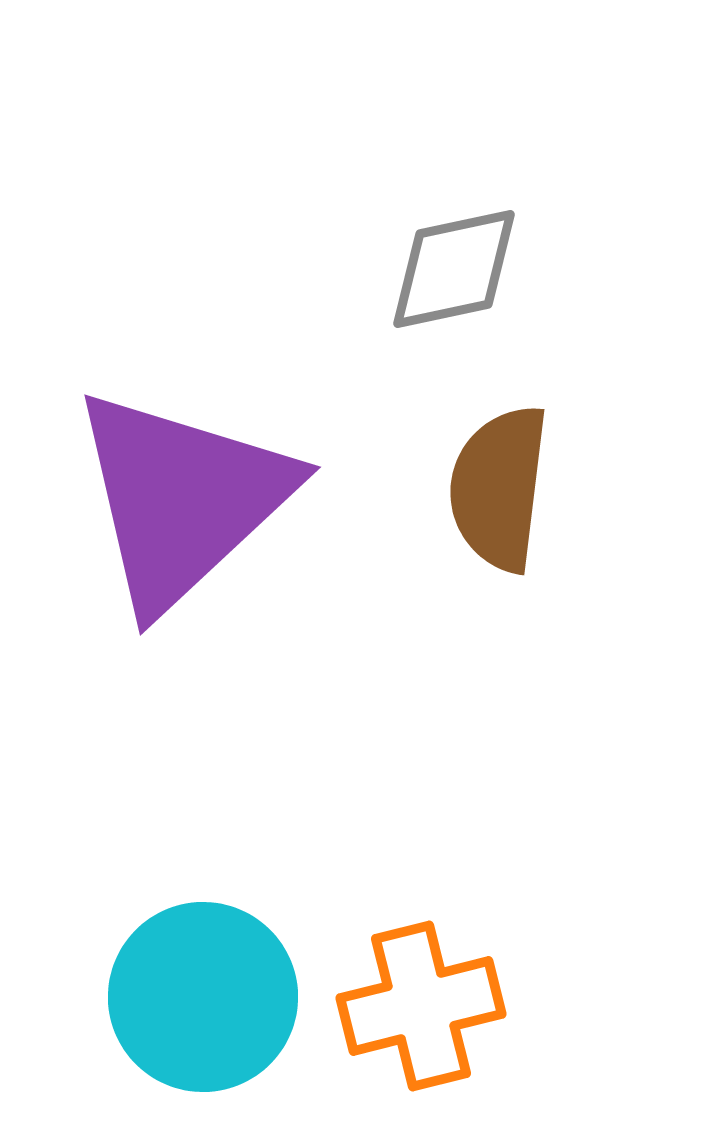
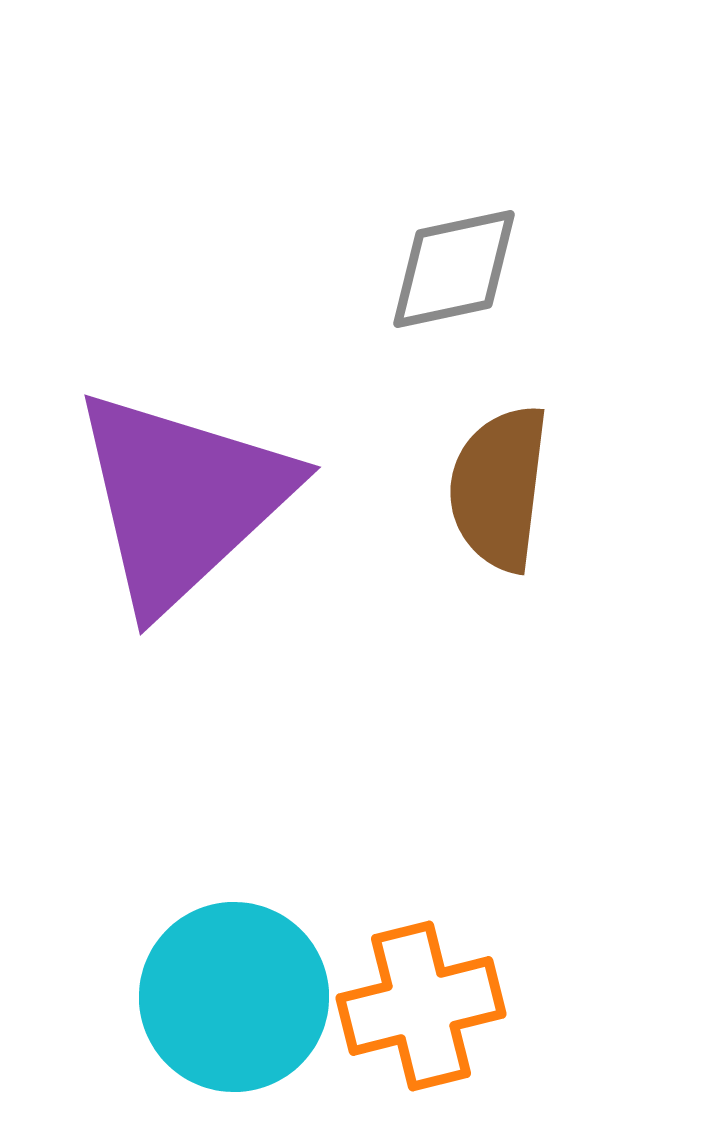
cyan circle: moved 31 px right
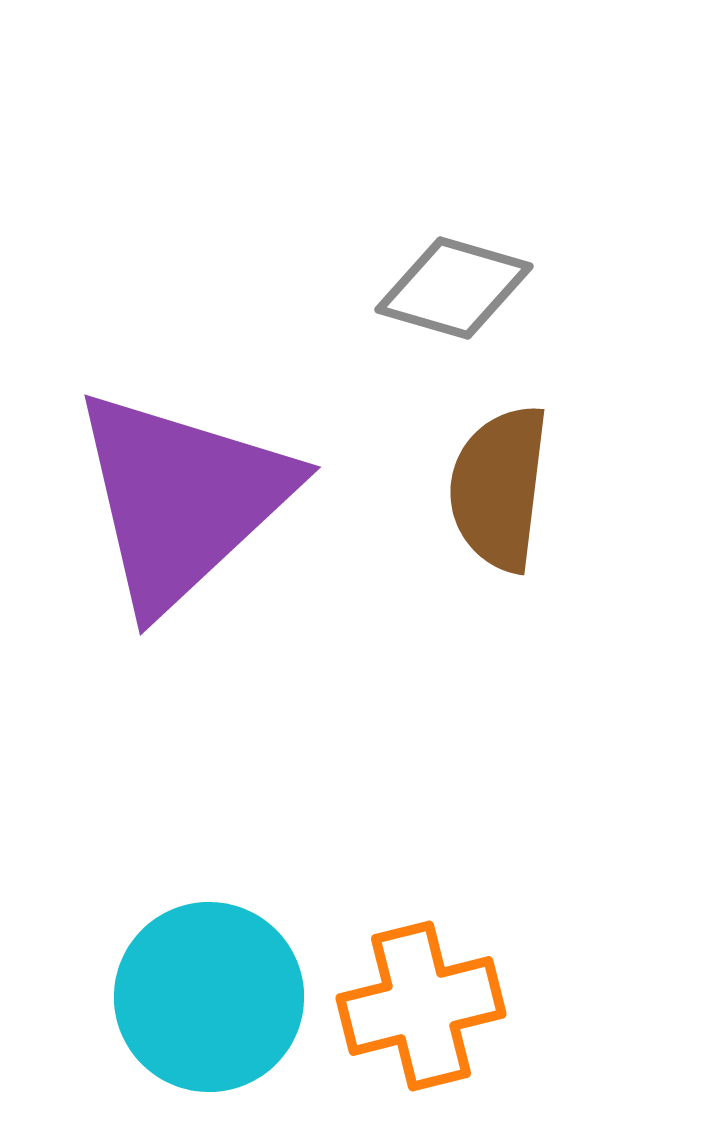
gray diamond: moved 19 px down; rotated 28 degrees clockwise
cyan circle: moved 25 px left
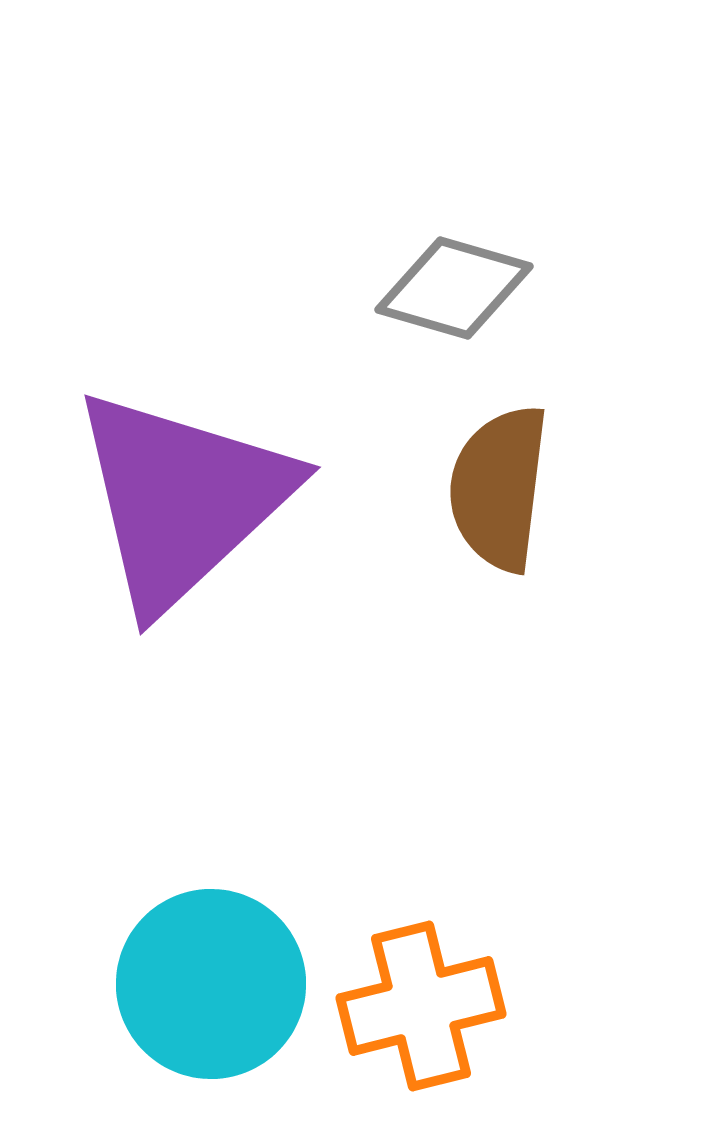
cyan circle: moved 2 px right, 13 px up
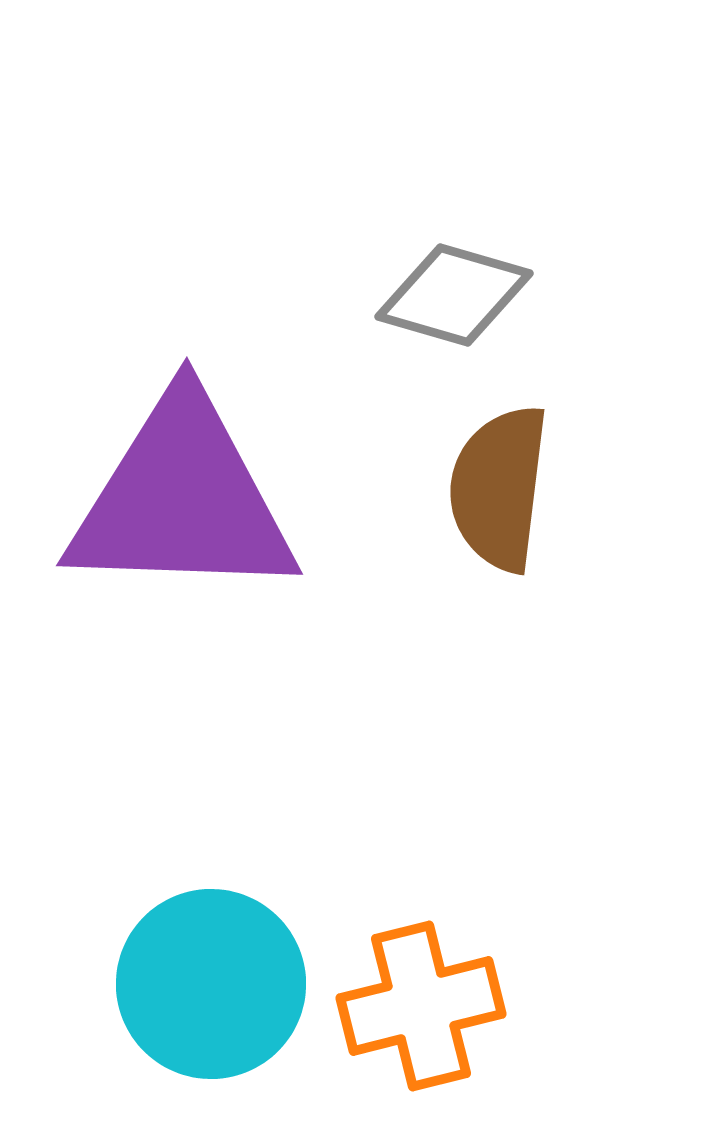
gray diamond: moved 7 px down
purple triangle: rotated 45 degrees clockwise
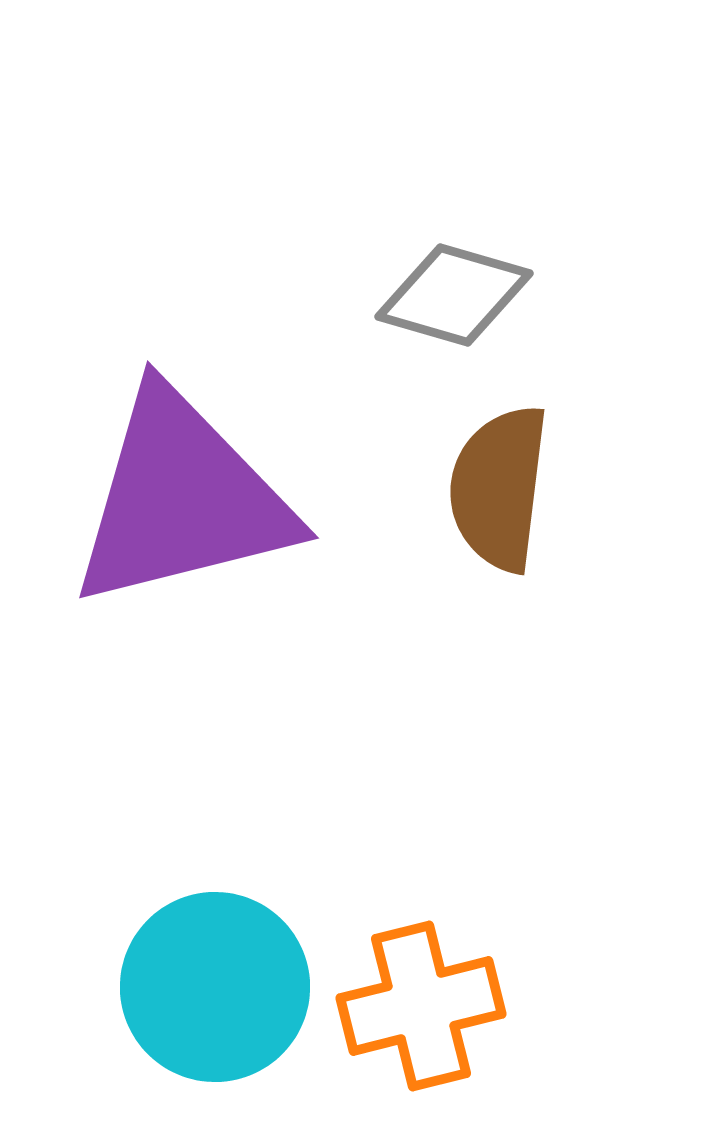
purple triangle: rotated 16 degrees counterclockwise
cyan circle: moved 4 px right, 3 px down
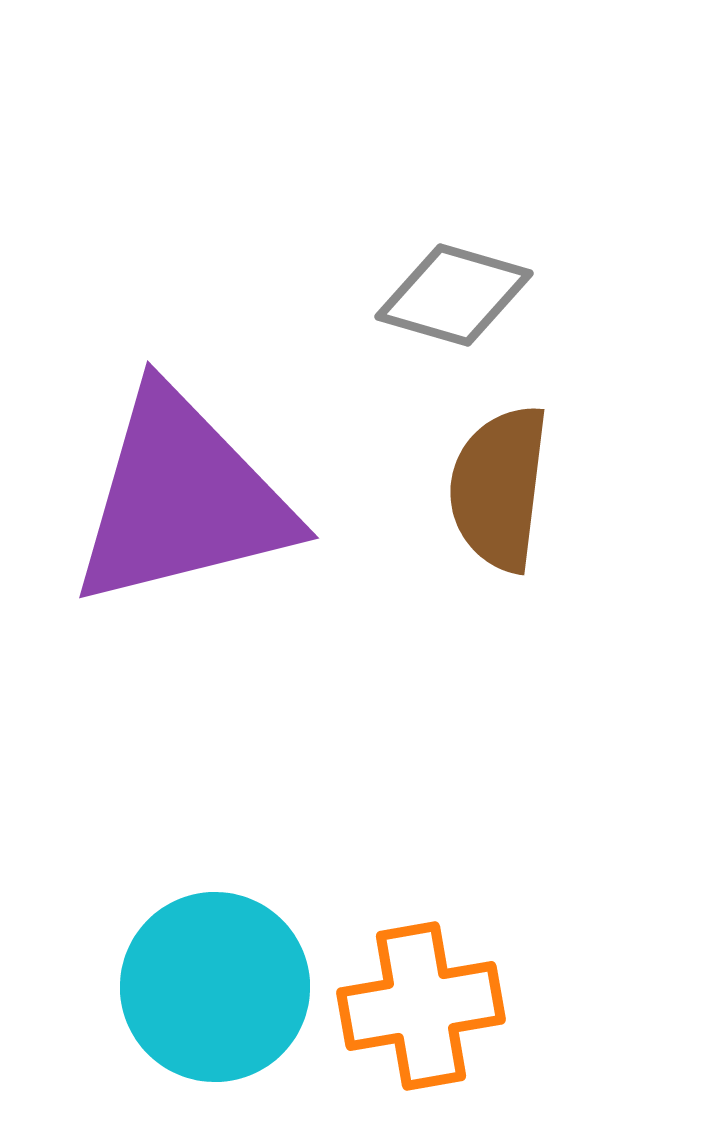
orange cross: rotated 4 degrees clockwise
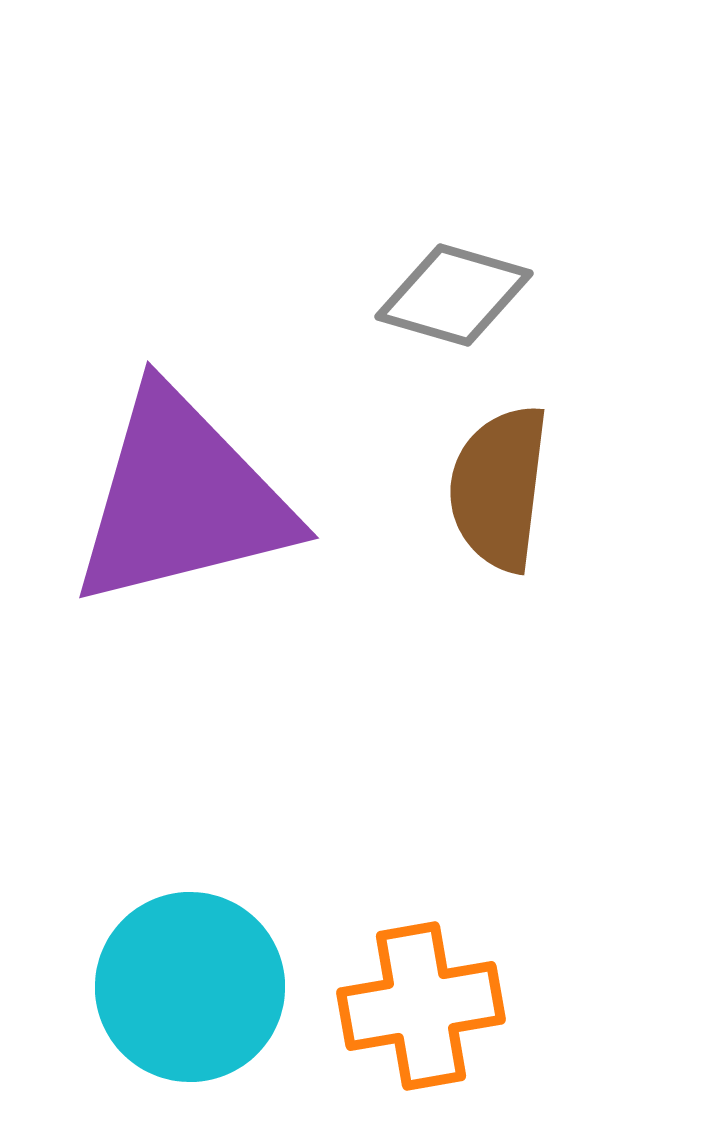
cyan circle: moved 25 px left
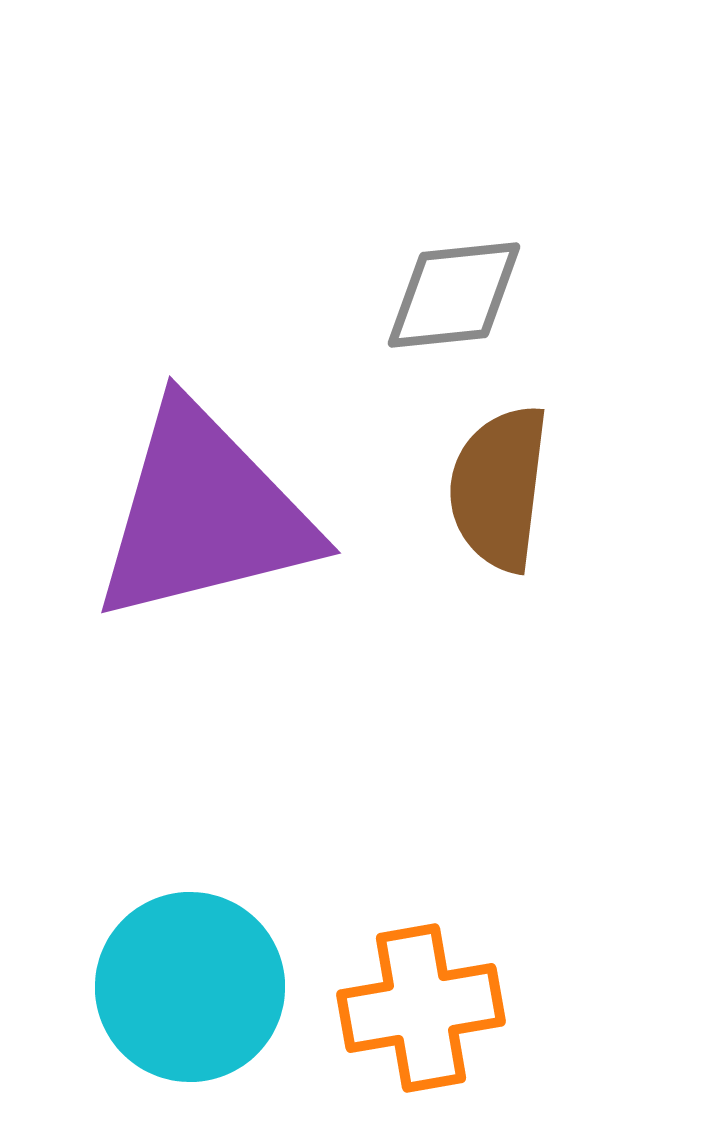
gray diamond: rotated 22 degrees counterclockwise
purple triangle: moved 22 px right, 15 px down
orange cross: moved 2 px down
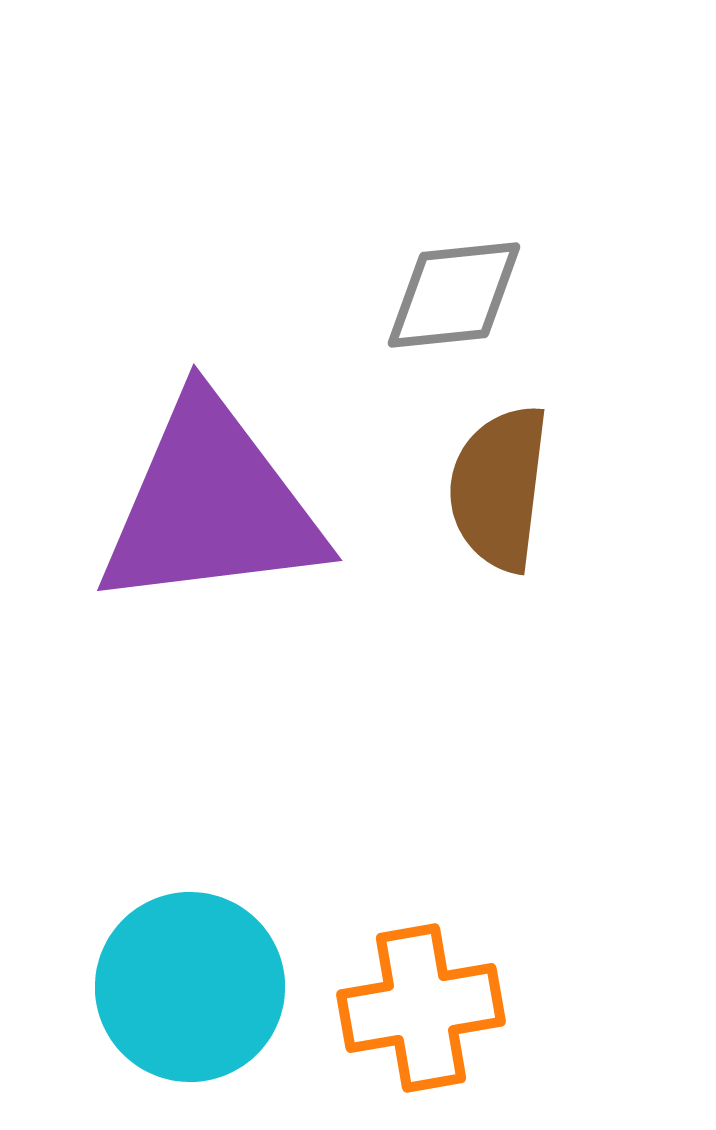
purple triangle: moved 7 px right, 9 px up; rotated 7 degrees clockwise
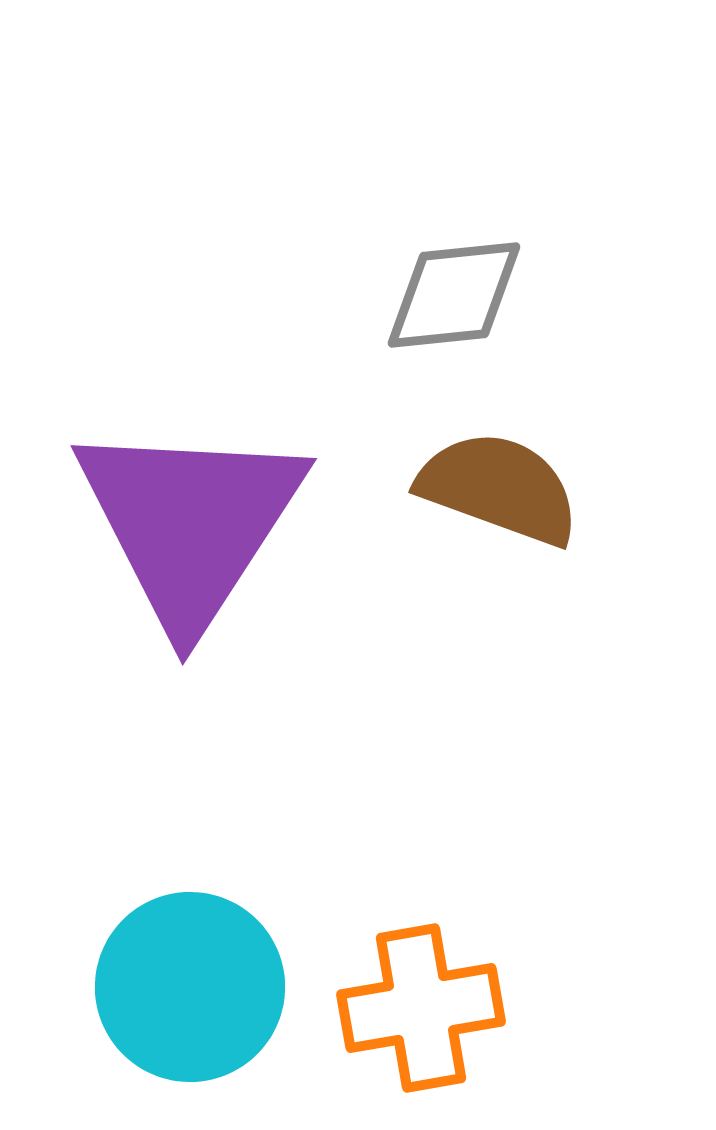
brown semicircle: rotated 103 degrees clockwise
purple triangle: moved 21 px left, 18 px down; rotated 50 degrees counterclockwise
